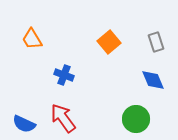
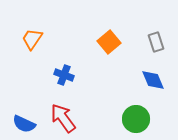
orange trapezoid: rotated 65 degrees clockwise
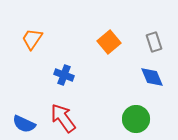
gray rectangle: moved 2 px left
blue diamond: moved 1 px left, 3 px up
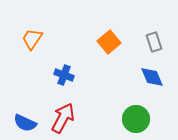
red arrow: rotated 64 degrees clockwise
blue semicircle: moved 1 px right, 1 px up
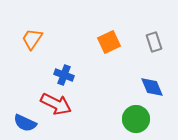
orange square: rotated 15 degrees clockwise
blue diamond: moved 10 px down
red arrow: moved 7 px left, 14 px up; rotated 88 degrees clockwise
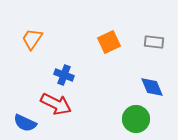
gray rectangle: rotated 66 degrees counterclockwise
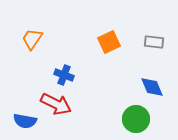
blue semicircle: moved 2 px up; rotated 15 degrees counterclockwise
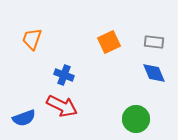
orange trapezoid: rotated 15 degrees counterclockwise
blue diamond: moved 2 px right, 14 px up
red arrow: moved 6 px right, 2 px down
blue semicircle: moved 1 px left, 3 px up; rotated 30 degrees counterclockwise
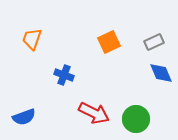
gray rectangle: rotated 30 degrees counterclockwise
blue diamond: moved 7 px right
red arrow: moved 32 px right, 7 px down
blue semicircle: moved 1 px up
